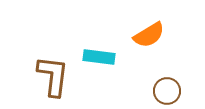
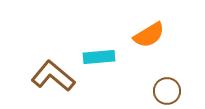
cyan rectangle: rotated 12 degrees counterclockwise
brown L-shape: rotated 57 degrees counterclockwise
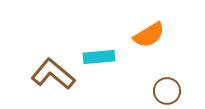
brown L-shape: moved 2 px up
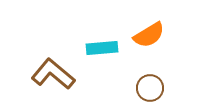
cyan rectangle: moved 3 px right, 9 px up
brown circle: moved 17 px left, 3 px up
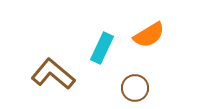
cyan rectangle: rotated 60 degrees counterclockwise
brown circle: moved 15 px left
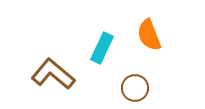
orange semicircle: rotated 100 degrees clockwise
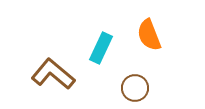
cyan rectangle: moved 1 px left
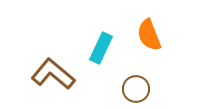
brown circle: moved 1 px right, 1 px down
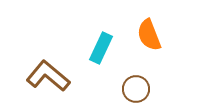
brown L-shape: moved 5 px left, 2 px down
